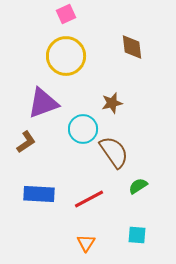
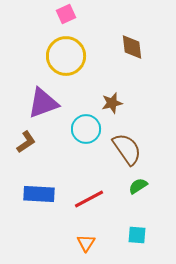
cyan circle: moved 3 px right
brown semicircle: moved 13 px right, 3 px up
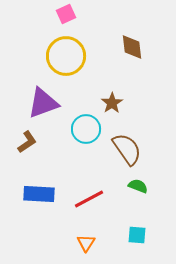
brown star: rotated 20 degrees counterclockwise
brown L-shape: moved 1 px right
green semicircle: rotated 54 degrees clockwise
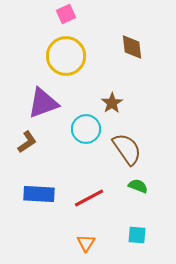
red line: moved 1 px up
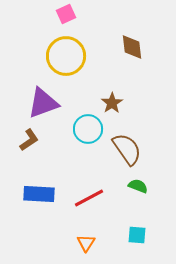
cyan circle: moved 2 px right
brown L-shape: moved 2 px right, 2 px up
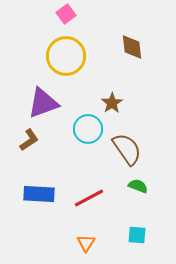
pink square: rotated 12 degrees counterclockwise
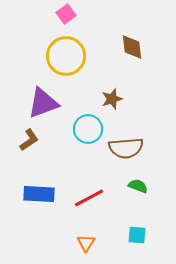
brown star: moved 4 px up; rotated 15 degrees clockwise
brown semicircle: moved 1 px left, 1 px up; rotated 120 degrees clockwise
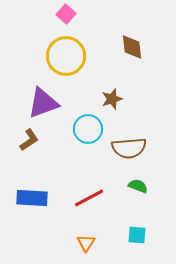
pink square: rotated 12 degrees counterclockwise
brown semicircle: moved 3 px right
blue rectangle: moved 7 px left, 4 px down
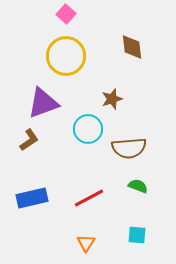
blue rectangle: rotated 16 degrees counterclockwise
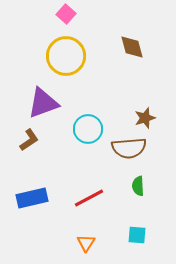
brown diamond: rotated 8 degrees counterclockwise
brown star: moved 33 px right, 19 px down
green semicircle: rotated 114 degrees counterclockwise
